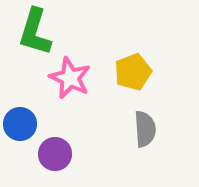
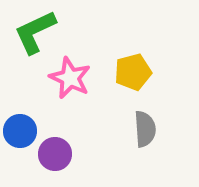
green L-shape: rotated 48 degrees clockwise
yellow pentagon: rotated 6 degrees clockwise
blue circle: moved 7 px down
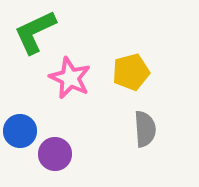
yellow pentagon: moved 2 px left
